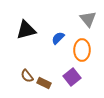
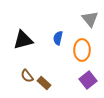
gray triangle: moved 2 px right
black triangle: moved 3 px left, 10 px down
blue semicircle: rotated 32 degrees counterclockwise
purple square: moved 16 px right, 3 px down
brown rectangle: rotated 16 degrees clockwise
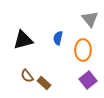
orange ellipse: moved 1 px right
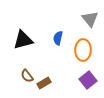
brown rectangle: rotated 72 degrees counterclockwise
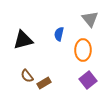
blue semicircle: moved 1 px right, 4 px up
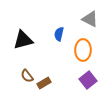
gray triangle: rotated 24 degrees counterclockwise
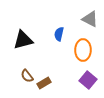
purple square: rotated 12 degrees counterclockwise
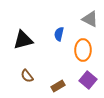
brown rectangle: moved 14 px right, 3 px down
